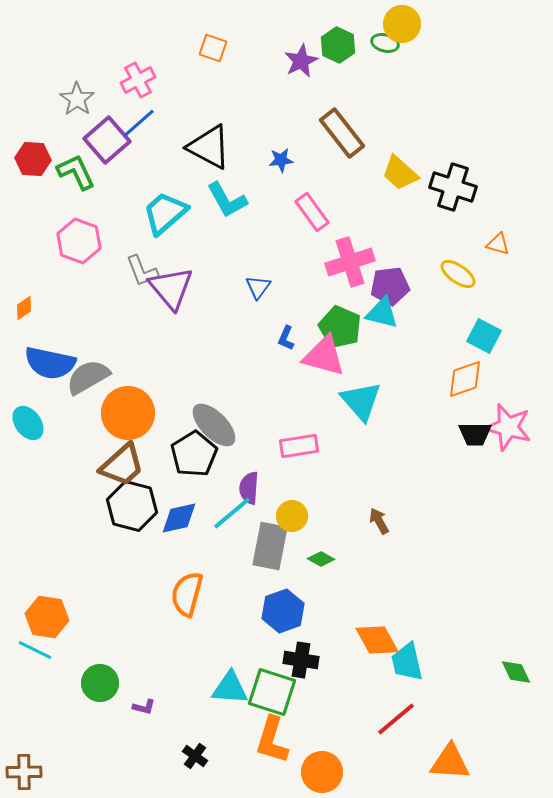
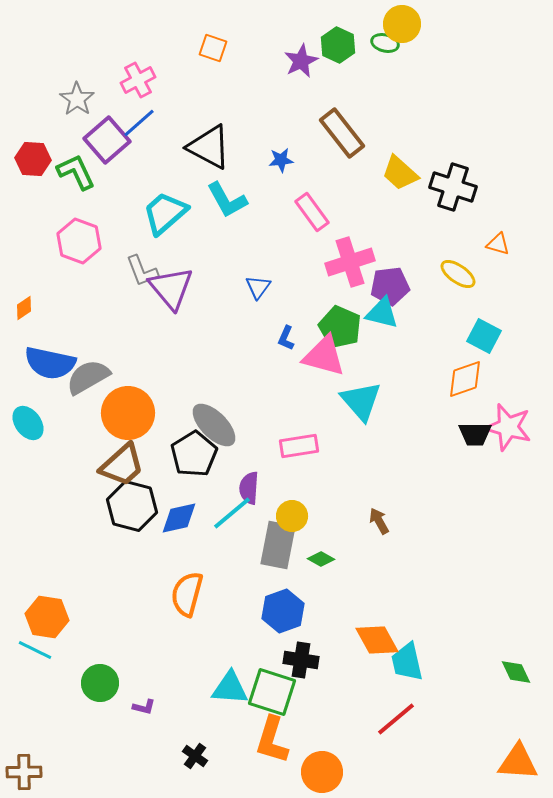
gray rectangle at (270, 546): moved 8 px right, 1 px up
orange triangle at (450, 762): moved 68 px right
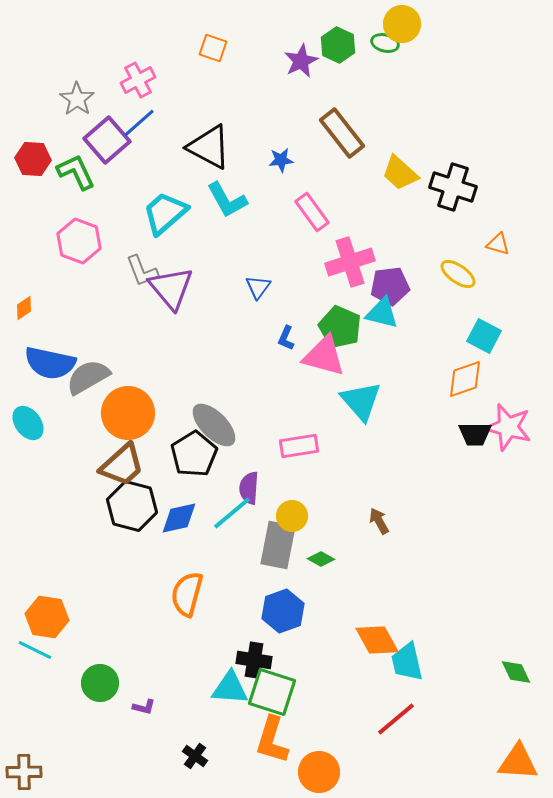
black cross at (301, 660): moved 47 px left
orange circle at (322, 772): moved 3 px left
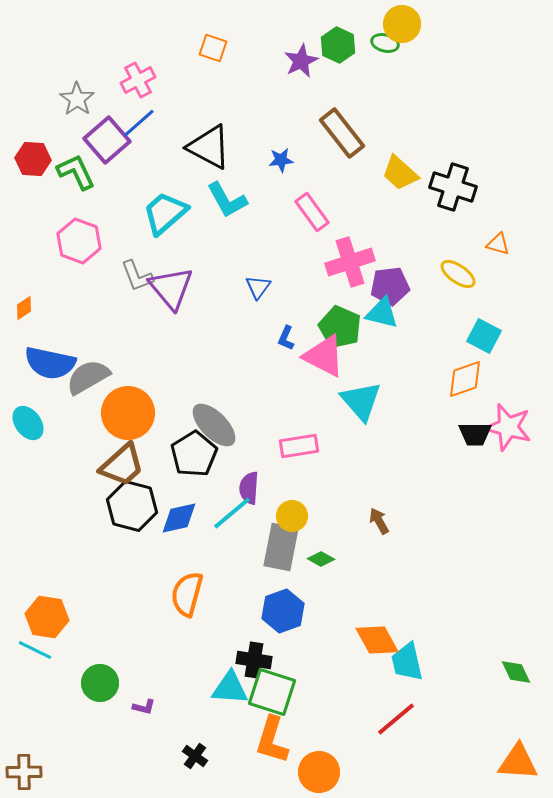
gray L-shape at (142, 271): moved 5 px left, 5 px down
pink triangle at (324, 356): rotated 12 degrees clockwise
gray rectangle at (278, 545): moved 3 px right, 2 px down
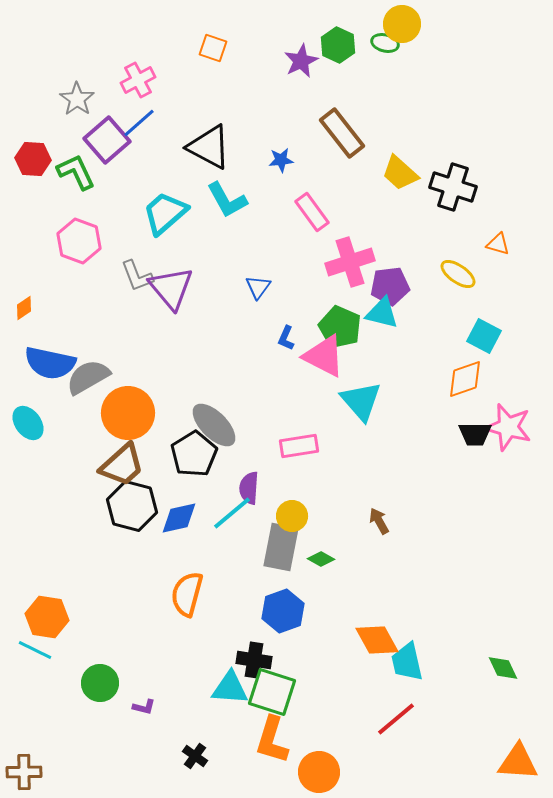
green diamond at (516, 672): moved 13 px left, 4 px up
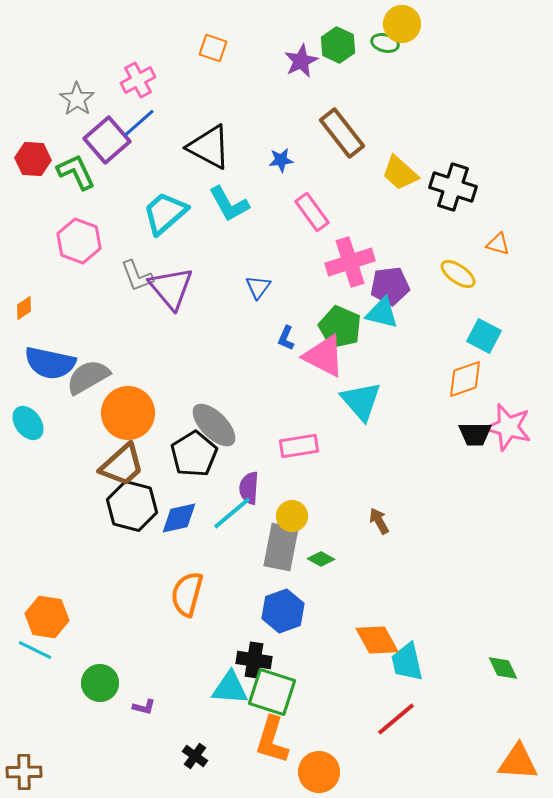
cyan L-shape at (227, 200): moved 2 px right, 4 px down
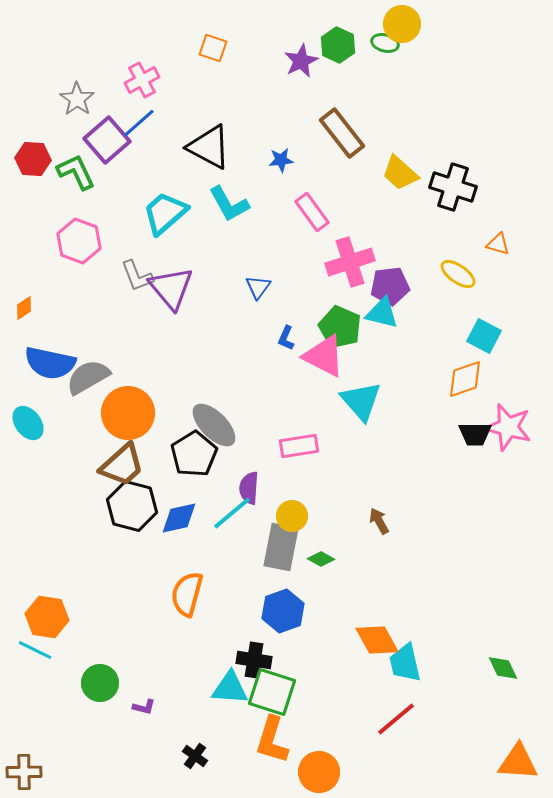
pink cross at (138, 80): moved 4 px right
cyan trapezoid at (407, 662): moved 2 px left, 1 px down
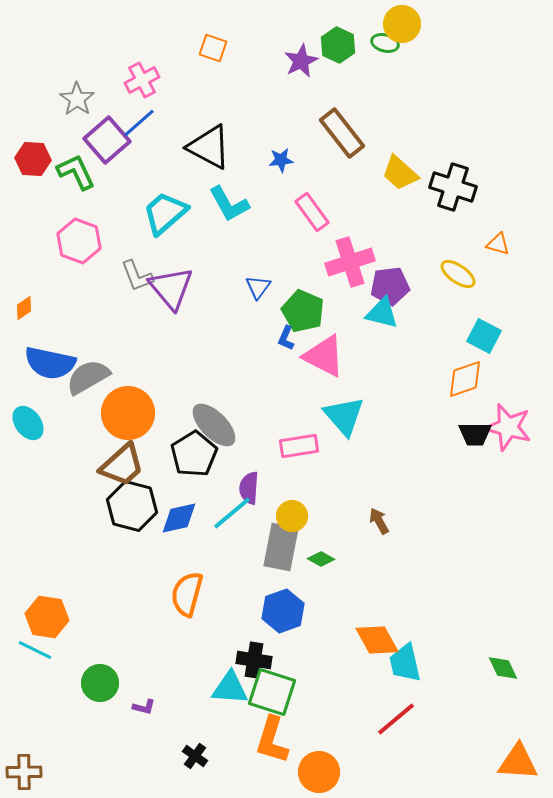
green pentagon at (340, 327): moved 37 px left, 16 px up
cyan triangle at (361, 401): moved 17 px left, 15 px down
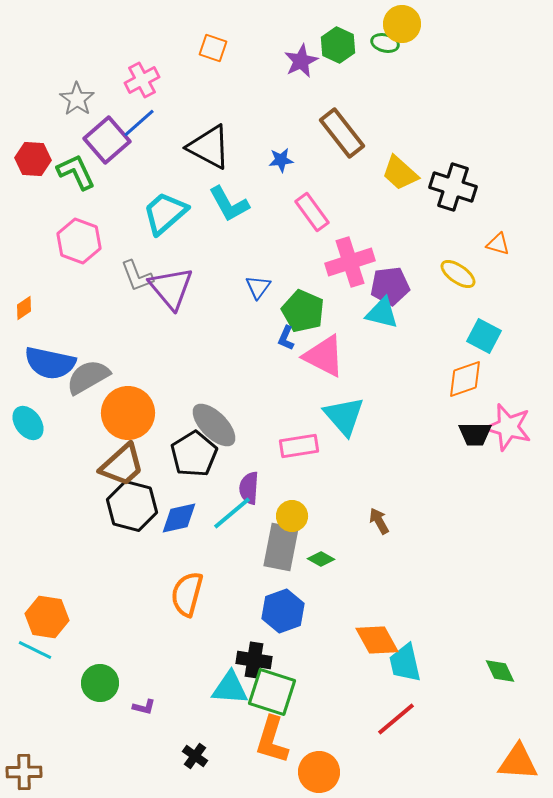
green diamond at (503, 668): moved 3 px left, 3 px down
